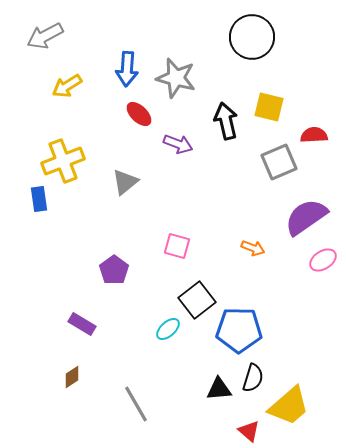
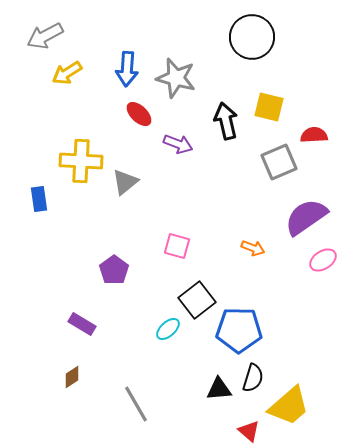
yellow arrow: moved 13 px up
yellow cross: moved 18 px right; rotated 24 degrees clockwise
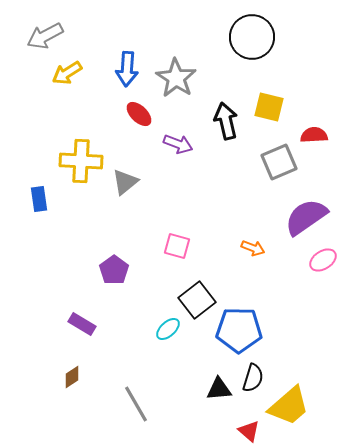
gray star: rotated 18 degrees clockwise
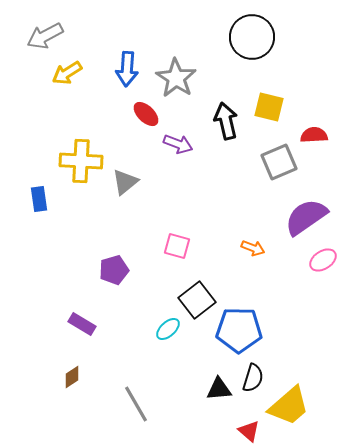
red ellipse: moved 7 px right
purple pentagon: rotated 20 degrees clockwise
